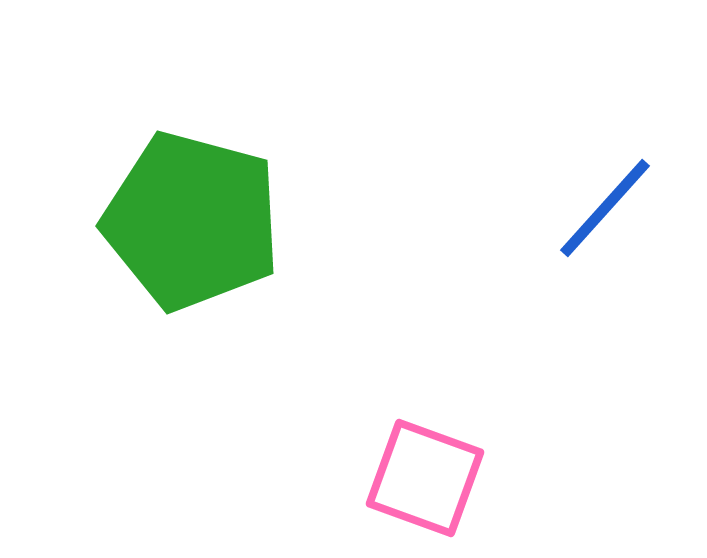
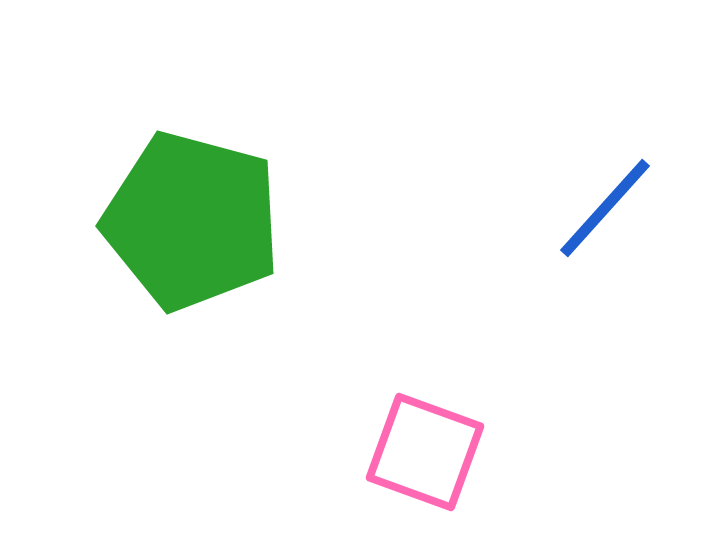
pink square: moved 26 px up
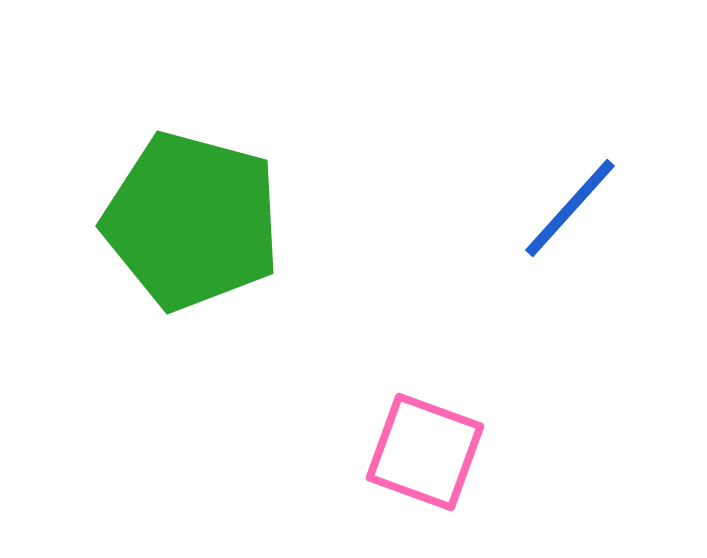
blue line: moved 35 px left
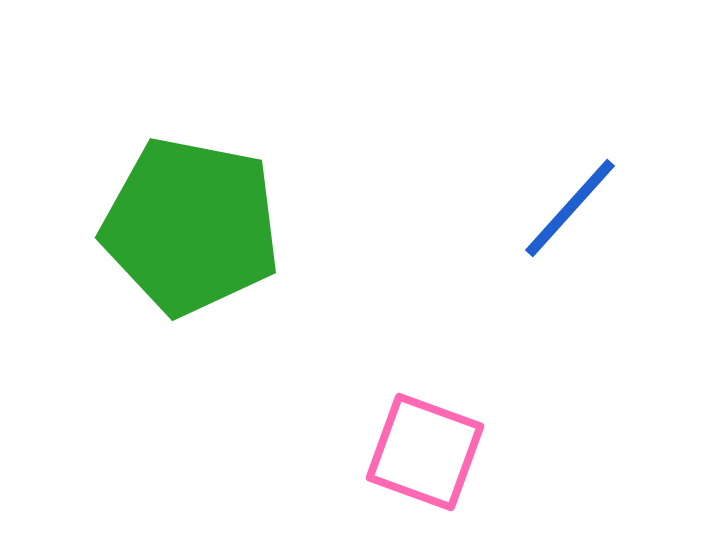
green pentagon: moved 1 px left, 5 px down; rotated 4 degrees counterclockwise
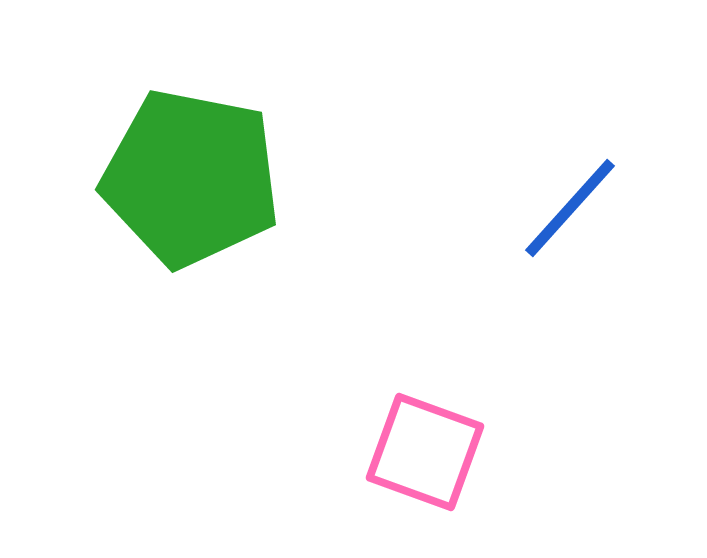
green pentagon: moved 48 px up
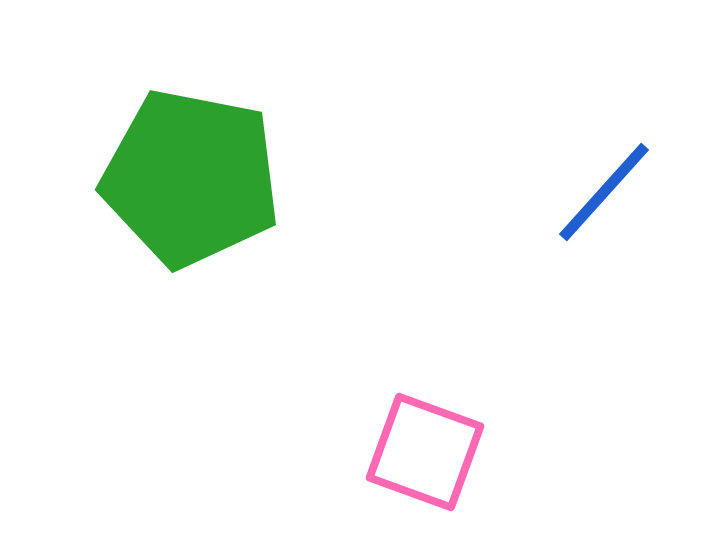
blue line: moved 34 px right, 16 px up
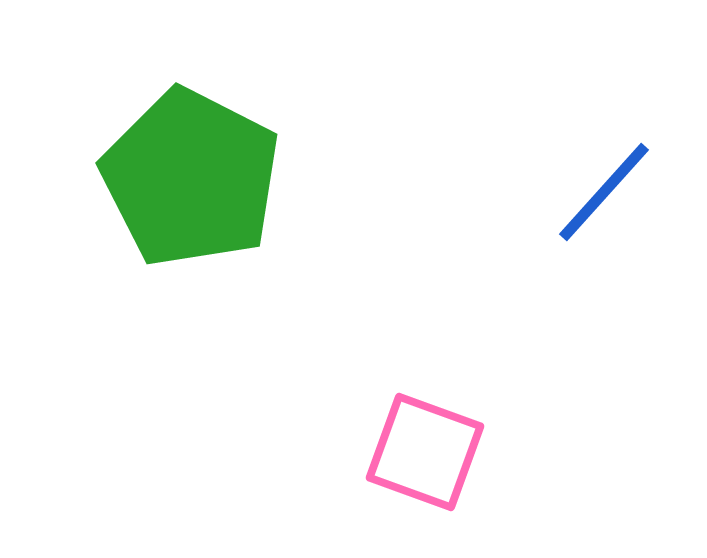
green pentagon: rotated 16 degrees clockwise
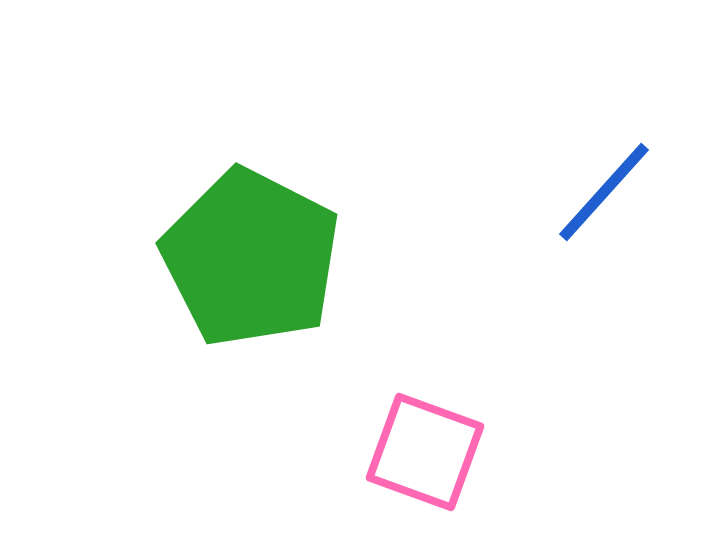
green pentagon: moved 60 px right, 80 px down
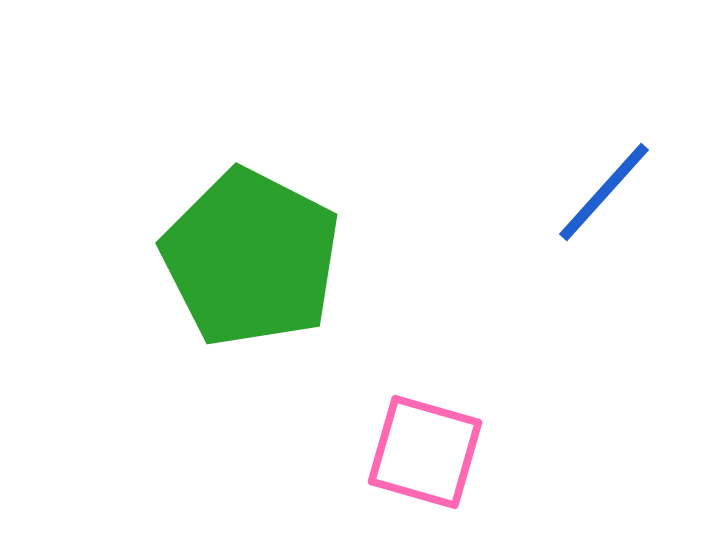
pink square: rotated 4 degrees counterclockwise
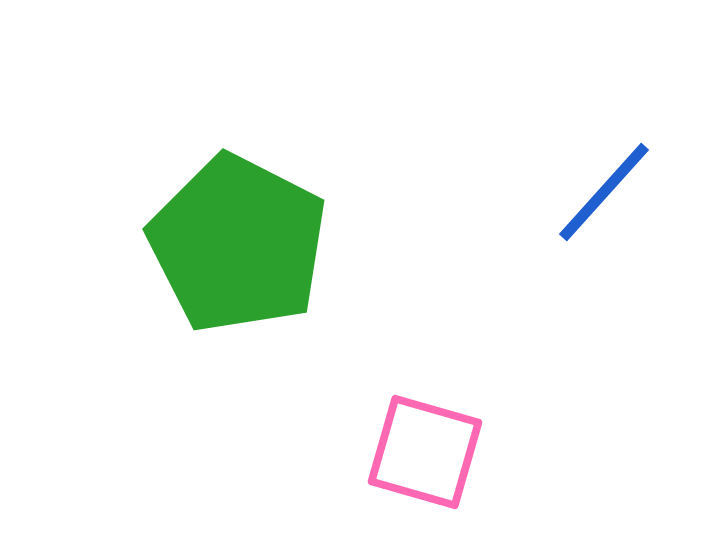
green pentagon: moved 13 px left, 14 px up
